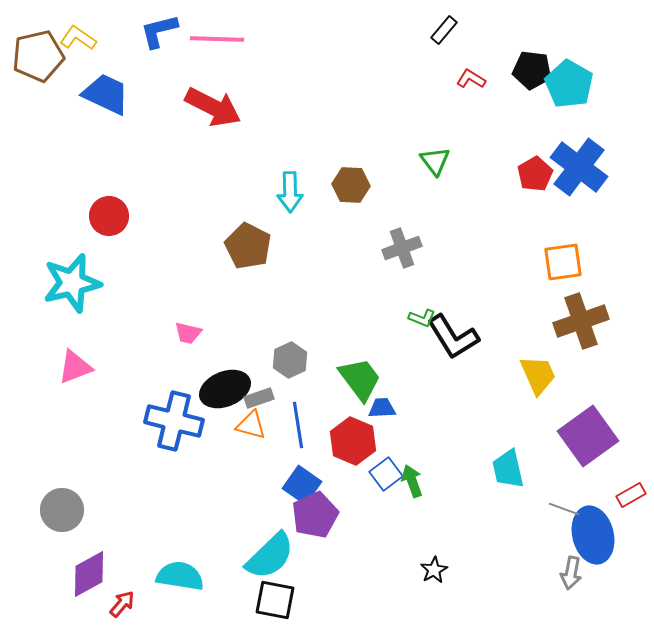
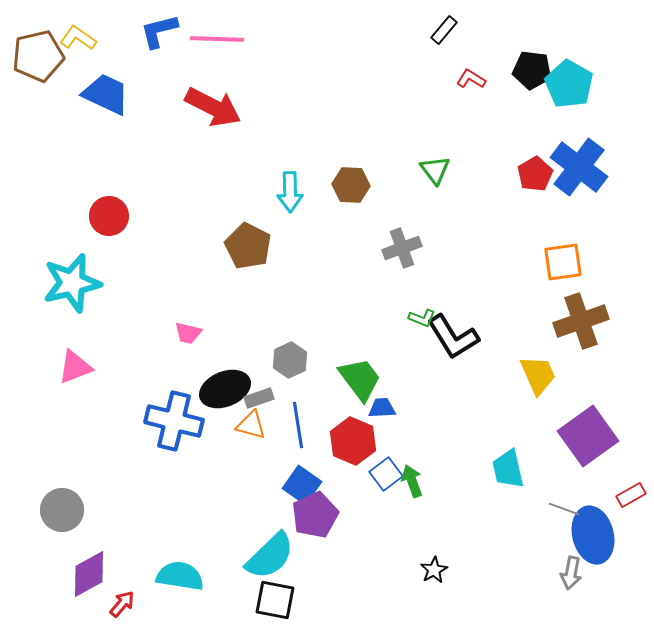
green triangle at (435, 161): moved 9 px down
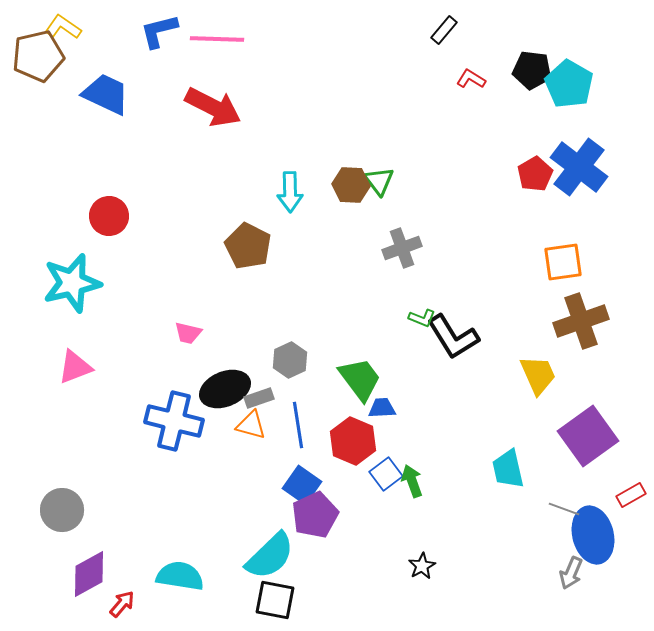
yellow L-shape at (78, 38): moved 15 px left, 11 px up
green triangle at (435, 170): moved 56 px left, 11 px down
black star at (434, 570): moved 12 px left, 4 px up
gray arrow at (571, 573): rotated 12 degrees clockwise
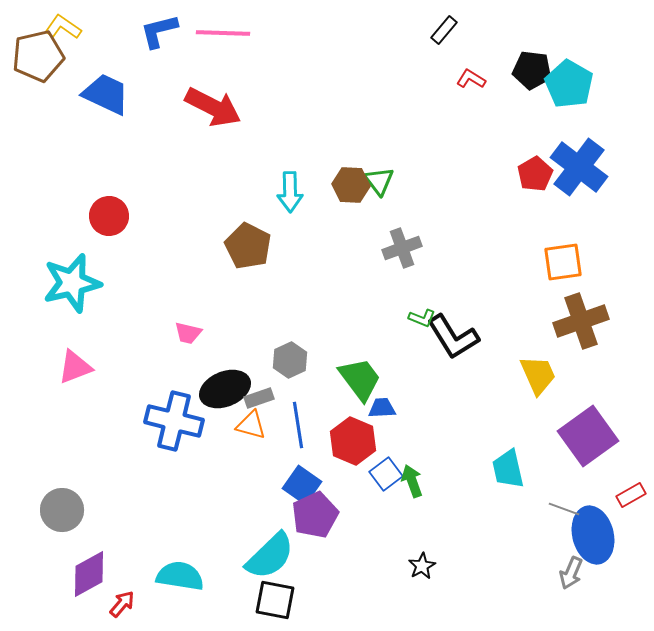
pink line at (217, 39): moved 6 px right, 6 px up
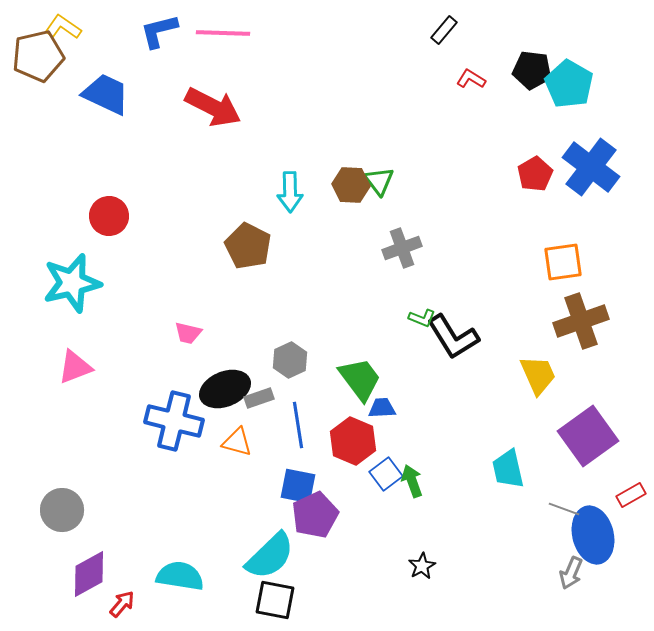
blue cross at (579, 167): moved 12 px right
orange triangle at (251, 425): moved 14 px left, 17 px down
blue square at (302, 485): moved 4 px left, 1 px down; rotated 24 degrees counterclockwise
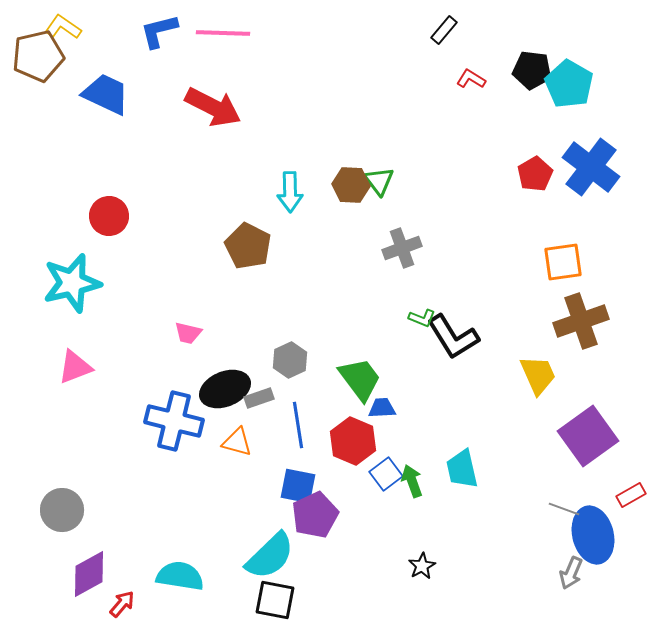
cyan trapezoid at (508, 469): moved 46 px left
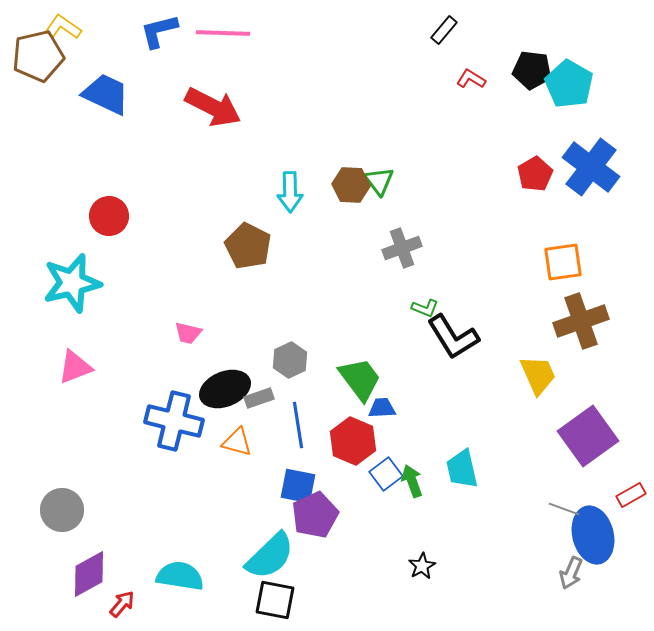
green L-shape at (422, 318): moved 3 px right, 10 px up
